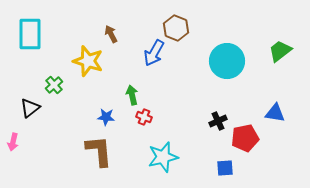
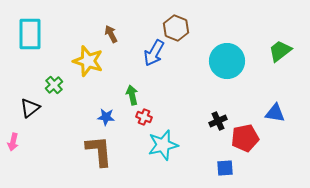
cyan star: moved 12 px up
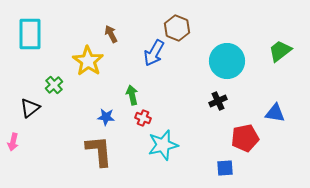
brown hexagon: moved 1 px right
yellow star: rotated 16 degrees clockwise
red cross: moved 1 px left, 1 px down
black cross: moved 20 px up
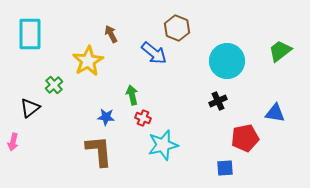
blue arrow: rotated 80 degrees counterclockwise
yellow star: rotated 8 degrees clockwise
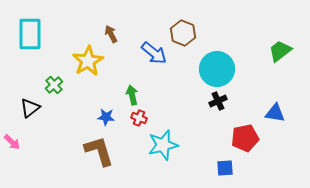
brown hexagon: moved 6 px right, 5 px down
cyan circle: moved 10 px left, 8 px down
red cross: moved 4 px left
pink arrow: moved 1 px left; rotated 60 degrees counterclockwise
brown L-shape: rotated 12 degrees counterclockwise
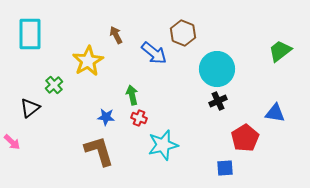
brown arrow: moved 5 px right, 1 px down
red pentagon: rotated 20 degrees counterclockwise
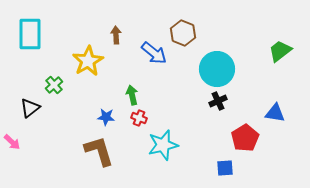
brown arrow: rotated 24 degrees clockwise
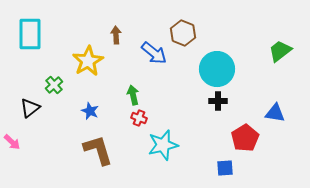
green arrow: moved 1 px right
black cross: rotated 24 degrees clockwise
blue star: moved 16 px left, 6 px up; rotated 18 degrees clockwise
brown L-shape: moved 1 px left, 1 px up
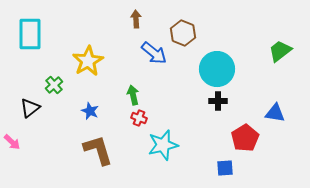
brown arrow: moved 20 px right, 16 px up
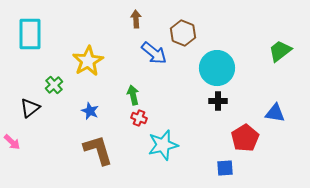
cyan circle: moved 1 px up
